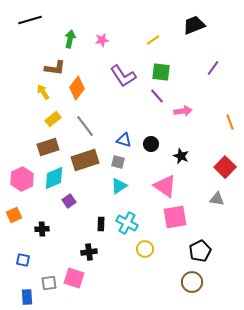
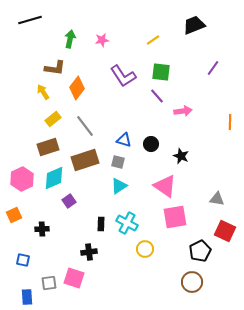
orange line at (230, 122): rotated 21 degrees clockwise
red square at (225, 167): moved 64 px down; rotated 20 degrees counterclockwise
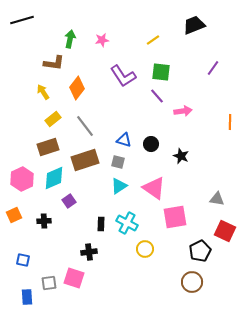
black line at (30, 20): moved 8 px left
brown L-shape at (55, 68): moved 1 px left, 5 px up
pink triangle at (165, 186): moved 11 px left, 2 px down
black cross at (42, 229): moved 2 px right, 8 px up
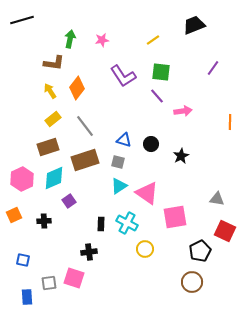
yellow arrow at (43, 92): moved 7 px right, 1 px up
black star at (181, 156): rotated 21 degrees clockwise
pink triangle at (154, 188): moved 7 px left, 5 px down
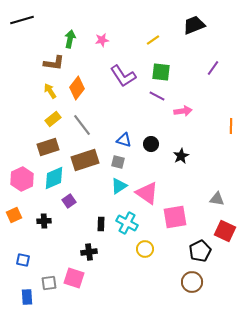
purple line at (157, 96): rotated 21 degrees counterclockwise
orange line at (230, 122): moved 1 px right, 4 px down
gray line at (85, 126): moved 3 px left, 1 px up
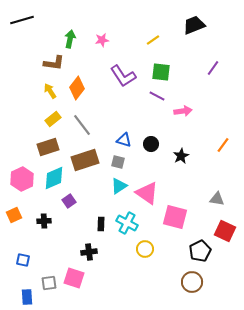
orange line at (231, 126): moved 8 px left, 19 px down; rotated 35 degrees clockwise
pink square at (175, 217): rotated 25 degrees clockwise
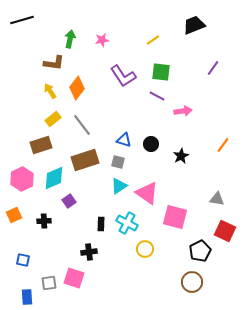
brown rectangle at (48, 147): moved 7 px left, 2 px up
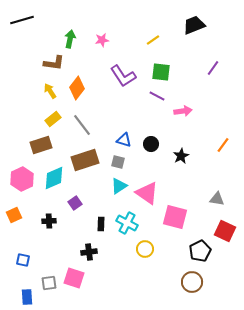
purple square at (69, 201): moved 6 px right, 2 px down
black cross at (44, 221): moved 5 px right
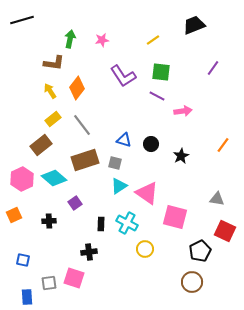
brown rectangle at (41, 145): rotated 20 degrees counterclockwise
gray square at (118, 162): moved 3 px left, 1 px down
cyan diamond at (54, 178): rotated 65 degrees clockwise
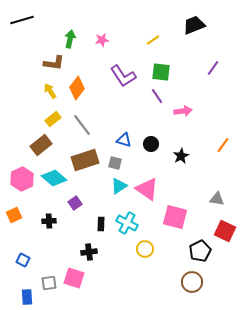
purple line at (157, 96): rotated 28 degrees clockwise
pink triangle at (147, 193): moved 4 px up
blue square at (23, 260): rotated 16 degrees clockwise
